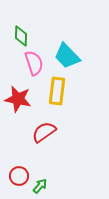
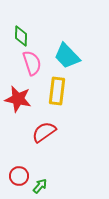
pink semicircle: moved 2 px left
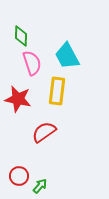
cyan trapezoid: rotated 16 degrees clockwise
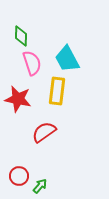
cyan trapezoid: moved 3 px down
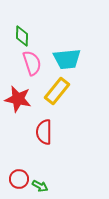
green diamond: moved 1 px right
cyan trapezoid: rotated 68 degrees counterclockwise
yellow rectangle: rotated 32 degrees clockwise
red semicircle: rotated 55 degrees counterclockwise
red circle: moved 3 px down
green arrow: rotated 77 degrees clockwise
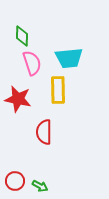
cyan trapezoid: moved 2 px right, 1 px up
yellow rectangle: moved 1 px right, 1 px up; rotated 40 degrees counterclockwise
red circle: moved 4 px left, 2 px down
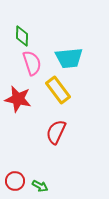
yellow rectangle: rotated 36 degrees counterclockwise
red semicircle: moved 12 px right; rotated 25 degrees clockwise
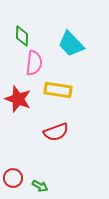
cyan trapezoid: moved 2 px right, 14 px up; rotated 52 degrees clockwise
pink semicircle: moved 2 px right; rotated 25 degrees clockwise
yellow rectangle: rotated 44 degrees counterclockwise
red star: rotated 8 degrees clockwise
red semicircle: rotated 135 degrees counterclockwise
red circle: moved 2 px left, 3 px up
